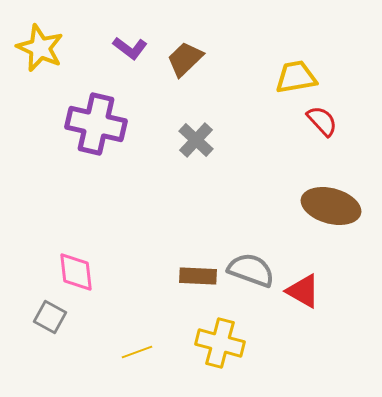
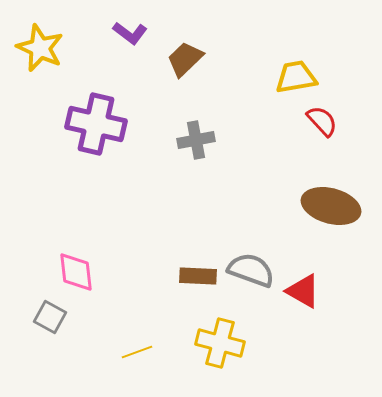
purple L-shape: moved 15 px up
gray cross: rotated 36 degrees clockwise
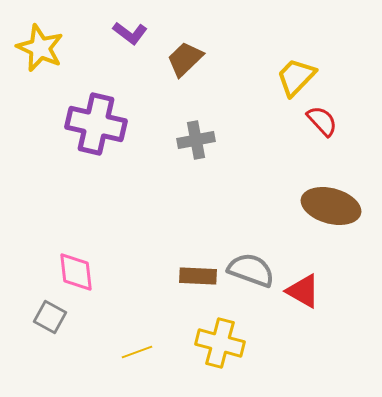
yellow trapezoid: rotated 36 degrees counterclockwise
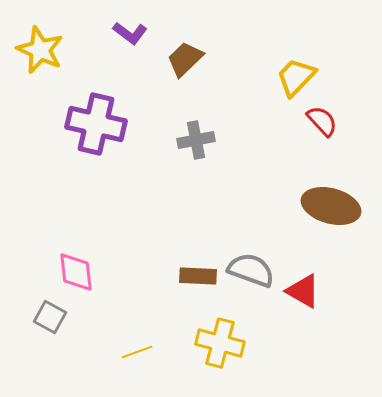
yellow star: moved 2 px down
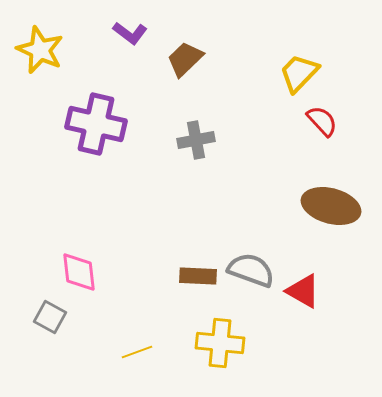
yellow trapezoid: moved 3 px right, 4 px up
pink diamond: moved 3 px right
yellow cross: rotated 9 degrees counterclockwise
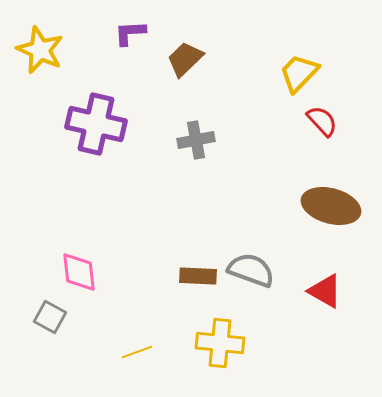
purple L-shape: rotated 140 degrees clockwise
red triangle: moved 22 px right
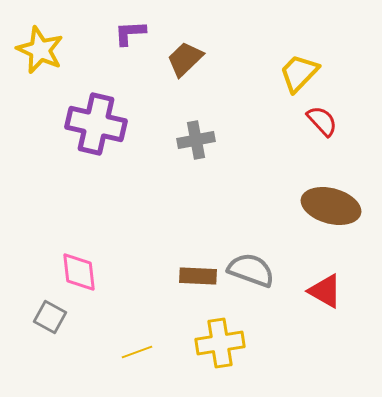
yellow cross: rotated 15 degrees counterclockwise
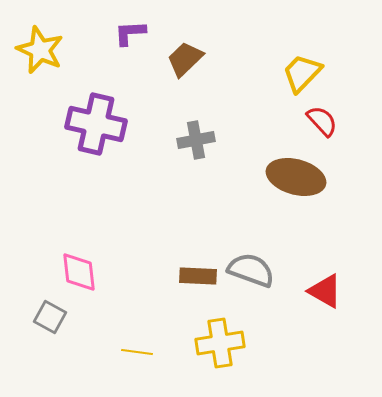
yellow trapezoid: moved 3 px right
brown ellipse: moved 35 px left, 29 px up
yellow line: rotated 28 degrees clockwise
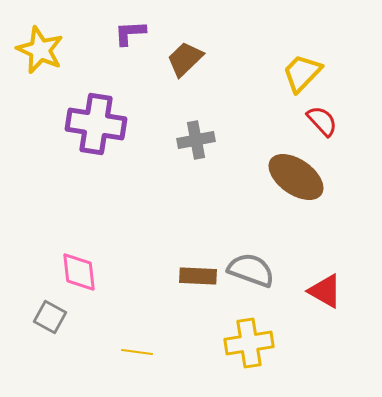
purple cross: rotated 4 degrees counterclockwise
brown ellipse: rotated 20 degrees clockwise
yellow cross: moved 29 px right
